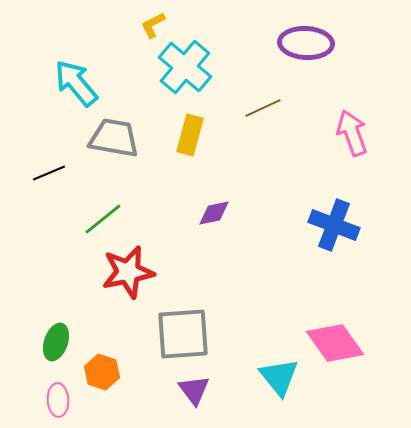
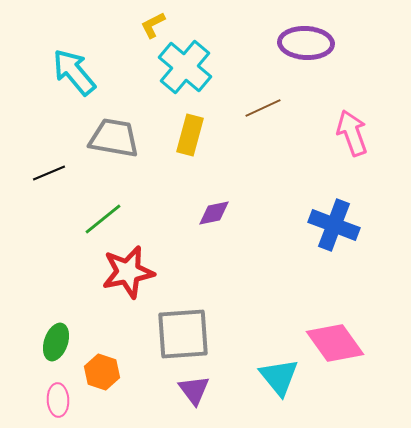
cyan arrow: moved 2 px left, 11 px up
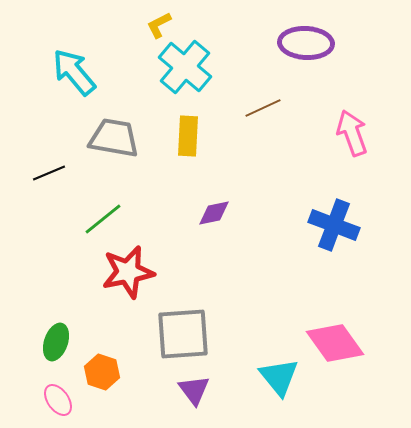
yellow L-shape: moved 6 px right
yellow rectangle: moved 2 px left, 1 px down; rotated 12 degrees counterclockwise
pink ellipse: rotated 32 degrees counterclockwise
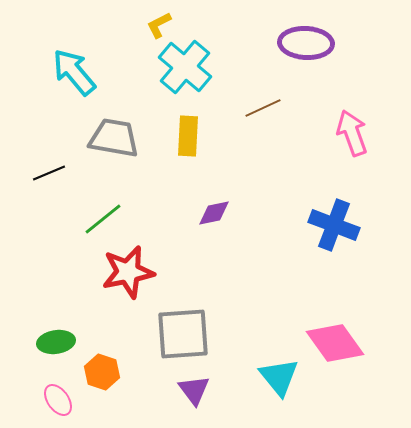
green ellipse: rotated 63 degrees clockwise
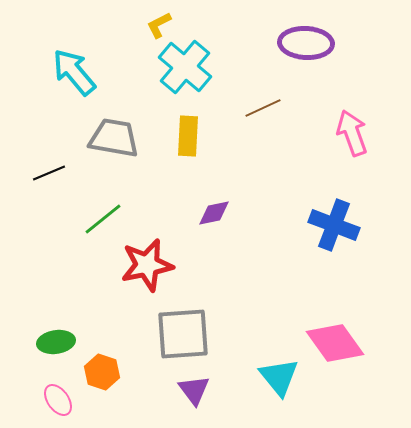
red star: moved 19 px right, 7 px up
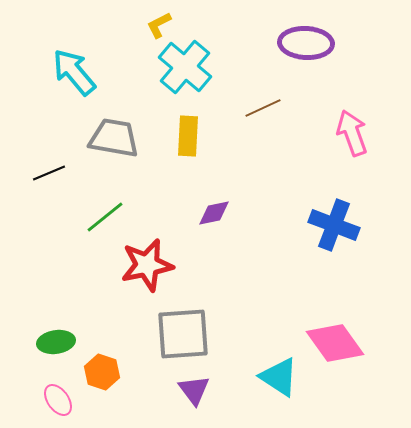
green line: moved 2 px right, 2 px up
cyan triangle: rotated 18 degrees counterclockwise
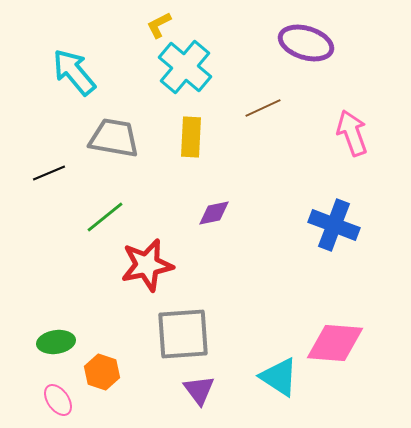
purple ellipse: rotated 14 degrees clockwise
yellow rectangle: moved 3 px right, 1 px down
pink diamond: rotated 50 degrees counterclockwise
purple triangle: moved 5 px right
